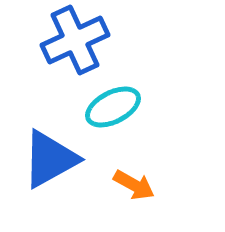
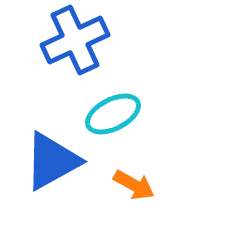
cyan ellipse: moved 7 px down
blue triangle: moved 2 px right, 2 px down
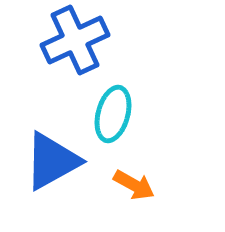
cyan ellipse: rotated 48 degrees counterclockwise
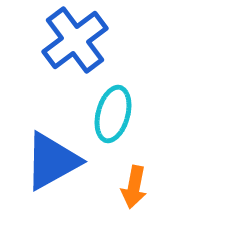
blue cross: rotated 12 degrees counterclockwise
orange arrow: moved 2 px down; rotated 72 degrees clockwise
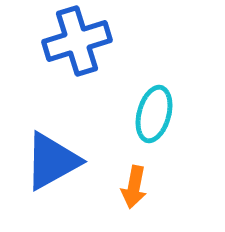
blue cross: moved 2 px right, 1 px down; rotated 20 degrees clockwise
cyan ellipse: moved 41 px right
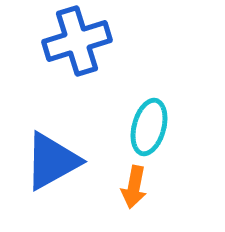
cyan ellipse: moved 5 px left, 13 px down
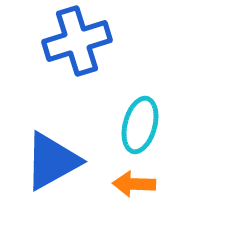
cyan ellipse: moved 9 px left, 2 px up
orange arrow: moved 3 px up; rotated 81 degrees clockwise
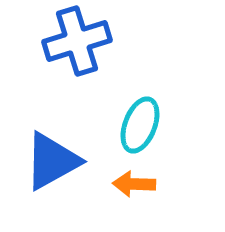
cyan ellipse: rotated 6 degrees clockwise
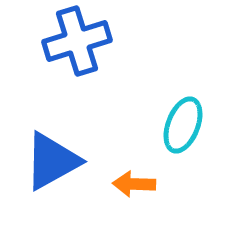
cyan ellipse: moved 43 px right
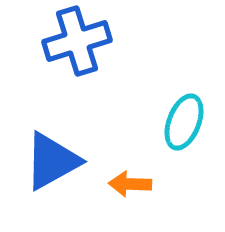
cyan ellipse: moved 1 px right, 3 px up
orange arrow: moved 4 px left
